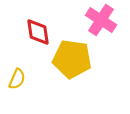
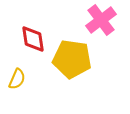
pink cross: rotated 20 degrees clockwise
red diamond: moved 5 px left, 7 px down
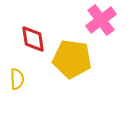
yellow semicircle: rotated 25 degrees counterclockwise
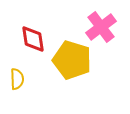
pink cross: moved 7 px down
yellow pentagon: moved 1 px down; rotated 9 degrees clockwise
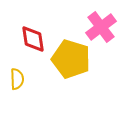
yellow pentagon: moved 1 px left, 1 px up
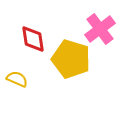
pink cross: moved 1 px left, 2 px down
yellow semicircle: rotated 65 degrees counterclockwise
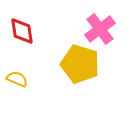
red diamond: moved 11 px left, 8 px up
yellow pentagon: moved 9 px right, 5 px down
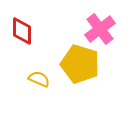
red diamond: rotated 8 degrees clockwise
yellow semicircle: moved 22 px right
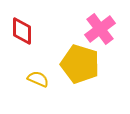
yellow semicircle: moved 1 px left
